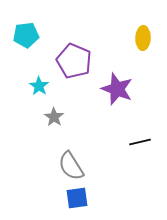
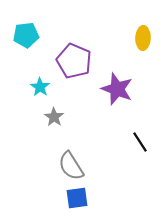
cyan star: moved 1 px right, 1 px down
black line: rotated 70 degrees clockwise
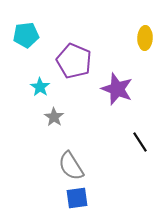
yellow ellipse: moved 2 px right
